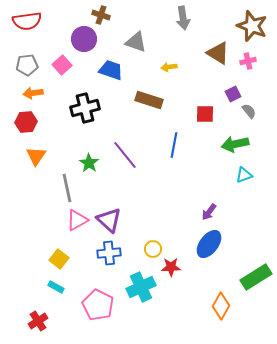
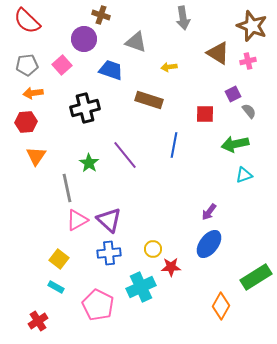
red semicircle: rotated 52 degrees clockwise
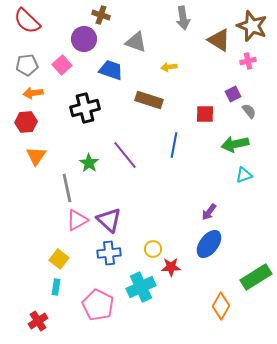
brown triangle: moved 1 px right, 13 px up
cyan rectangle: rotated 70 degrees clockwise
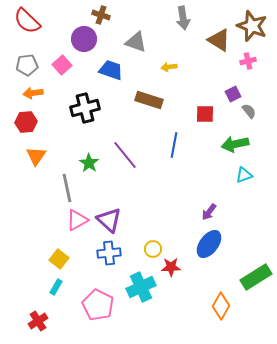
cyan rectangle: rotated 21 degrees clockwise
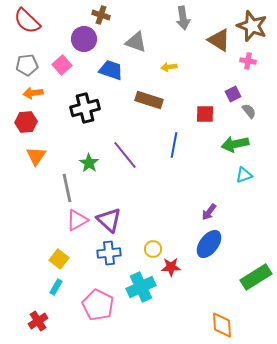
pink cross: rotated 21 degrees clockwise
orange diamond: moved 1 px right, 19 px down; rotated 32 degrees counterclockwise
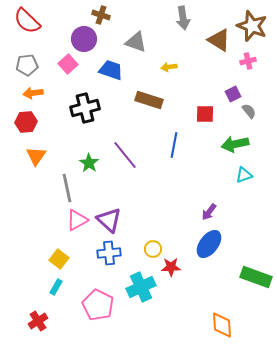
pink cross: rotated 21 degrees counterclockwise
pink square: moved 6 px right, 1 px up
green rectangle: rotated 52 degrees clockwise
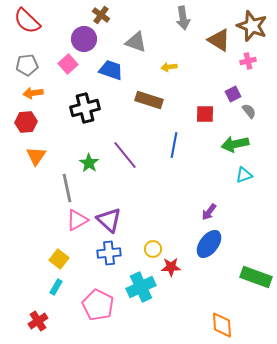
brown cross: rotated 18 degrees clockwise
